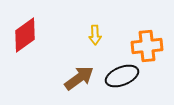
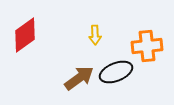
black ellipse: moved 6 px left, 4 px up
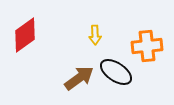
black ellipse: rotated 56 degrees clockwise
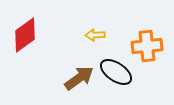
yellow arrow: rotated 90 degrees clockwise
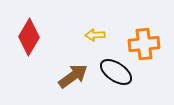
red diamond: moved 4 px right, 2 px down; rotated 24 degrees counterclockwise
orange cross: moved 3 px left, 2 px up
brown arrow: moved 6 px left, 2 px up
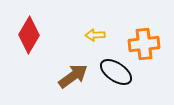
red diamond: moved 2 px up
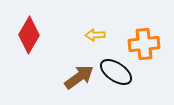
brown arrow: moved 6 px right, 1 px down
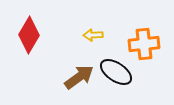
yellow arrow: moved 2 px left
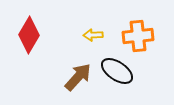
orange cross: moved 6 px left, 8 px up
black ellipse: moved 1 px right, 1 px up
brown arrow: moved 1 px left; rotated 12 degrees counterclockwise
